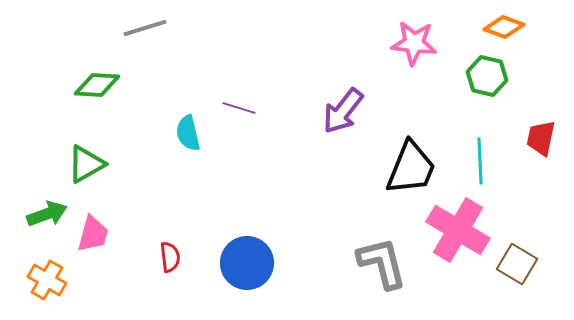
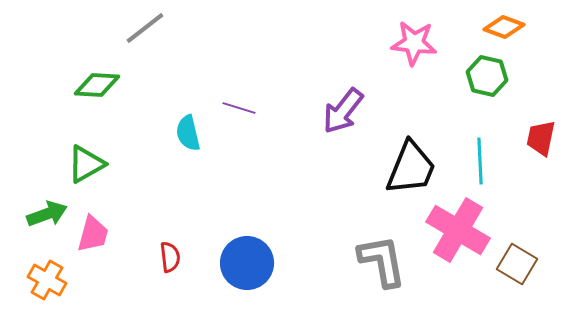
gray line: rotated 21 degrees counterclockwise
gray L-shape: moved 2 px up; rotated 4 degrees clockwise
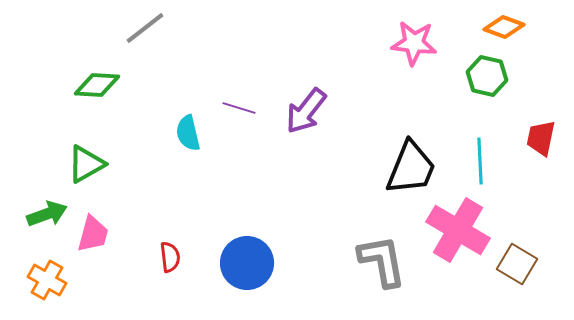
purple arrow: moved 37 px left
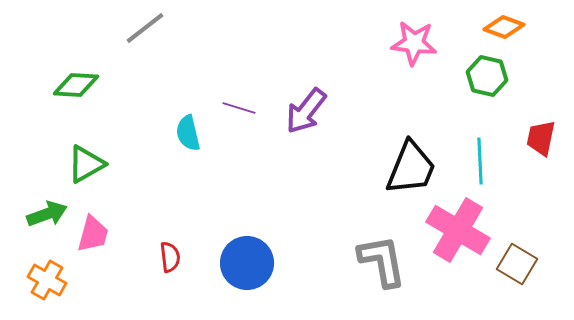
green diamond: moved 21 px left
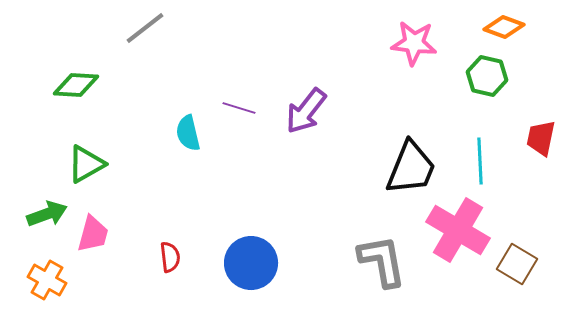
blue circle: moved 4 px right
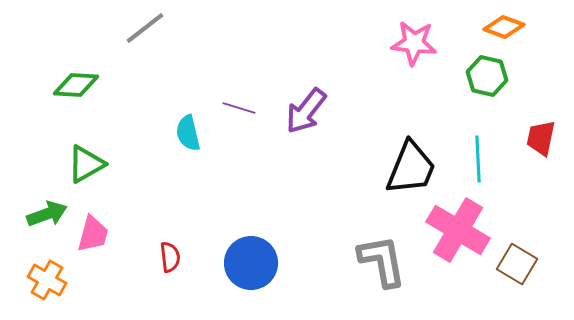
cyan line: moved 2 px left, 2 px up
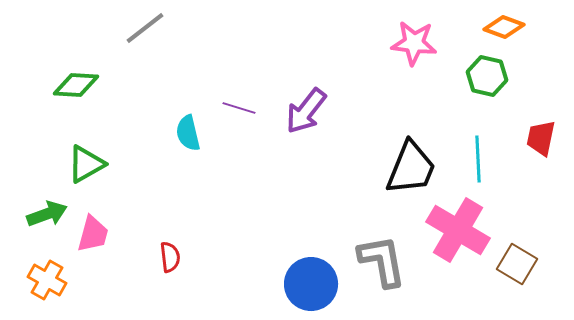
blue circle: moved 60 px right, 21 px down
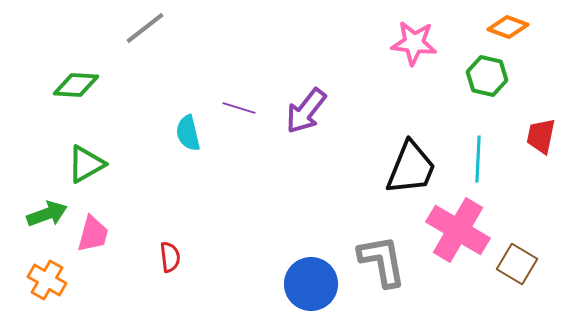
orange diamond: moved 4 px right
red trapezoid: moved 2 px up
cyan line: rotated 6 degrees clockwise
